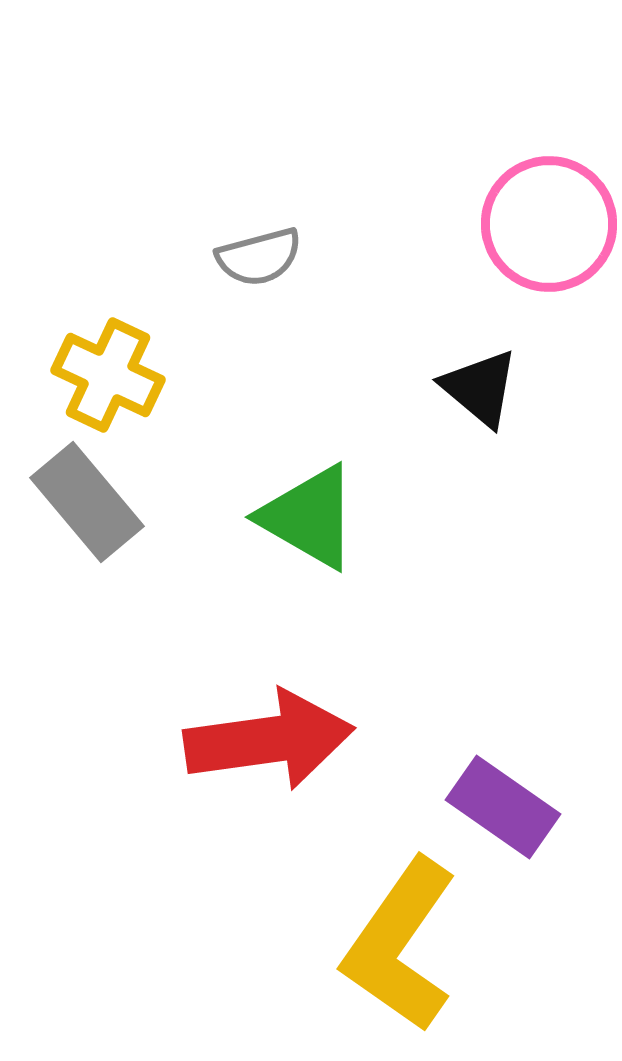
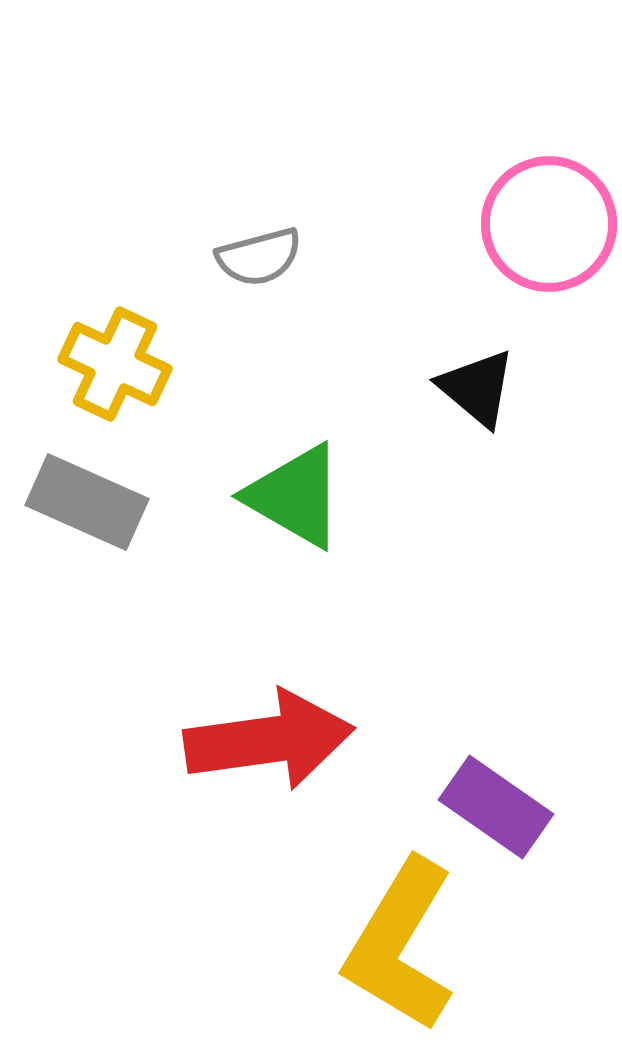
yellow cross: moved 7 px right, 11 px up
black triangle: moved 3 px left
gray rectangle: rotated 26 degrees counterclockwise
green triangle: moved 14 px left, 21 px up
purple rectangle: moved 7 px left
yellow L-shape: rotated 4 degrees counterclockwise
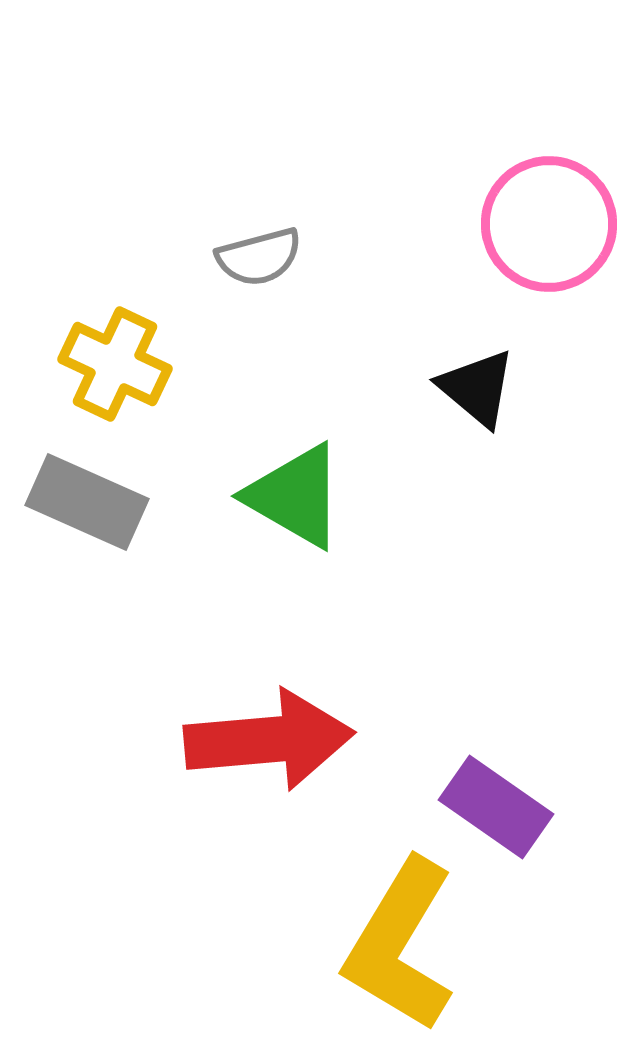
red arrow: rotated 3 degrees clockwise
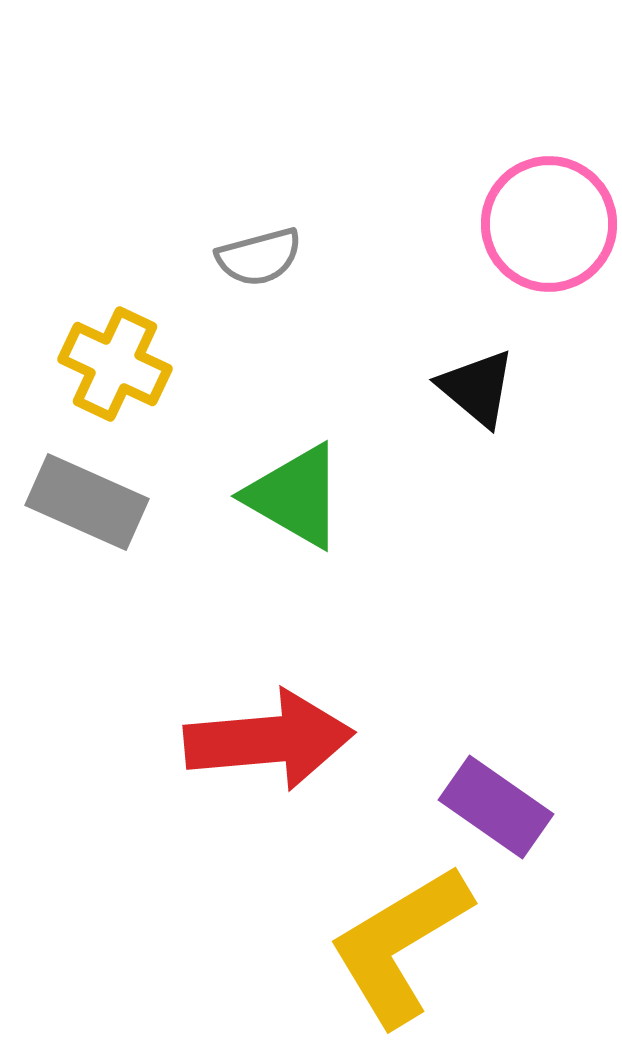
yellow L-shape: rotated 28 degrees clockwise
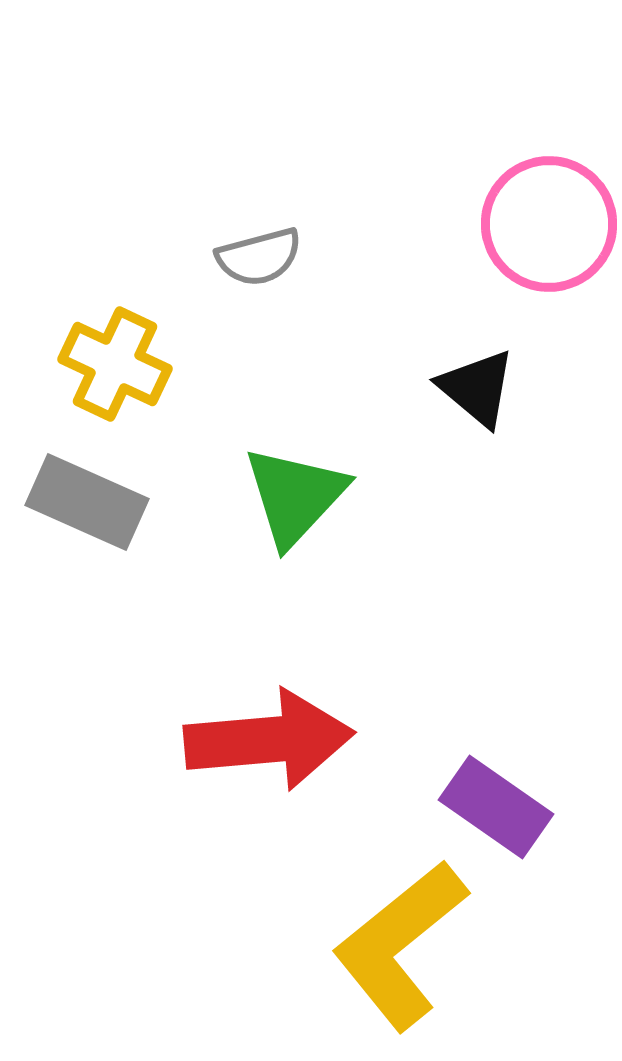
green triangle: rotated 43 degrees clockwise
yellow L-shape: rotated 8 degrees counterclockwise
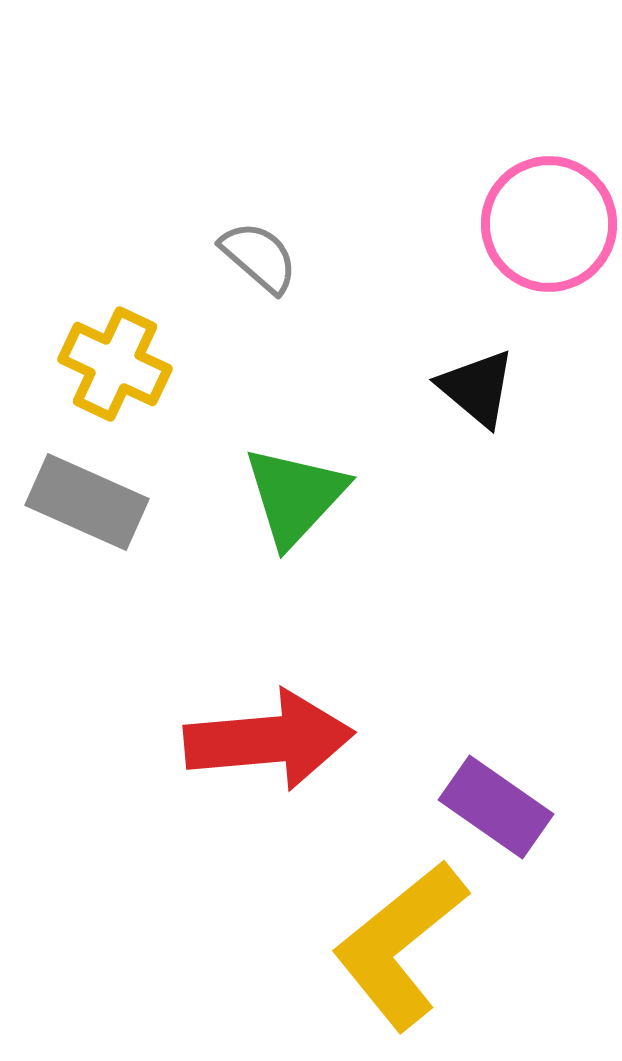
gray semicircle: rotated 124 degrees counterclockwise
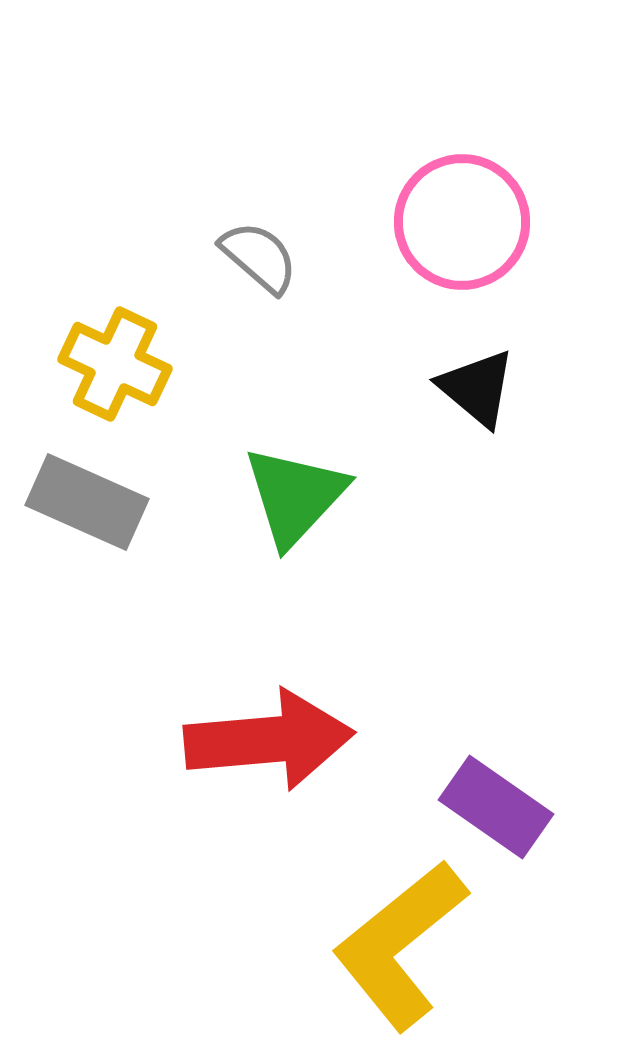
pink circle: moved 87 px left, 2 px up
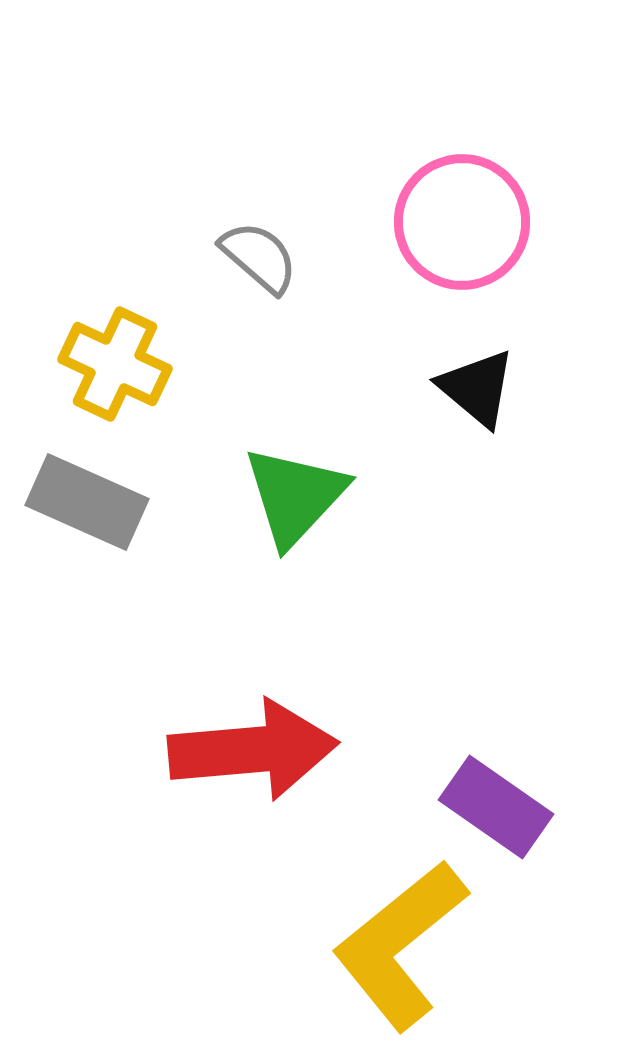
red arrow: moved 16 px left, 10 px down
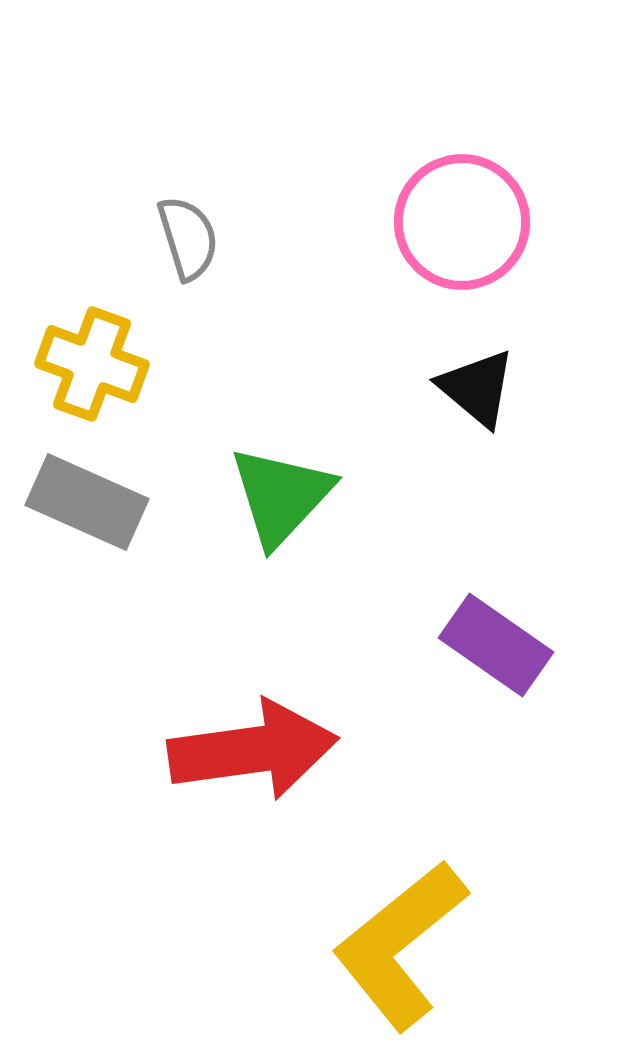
gray semicircle: moved 71 px left, 19 px up; rotated 32 degrees clockwise
yellow cross: moved 23 px left; rotated 5 degrees counterclockwise
green triangle: moved 14 px left
red arrow: rotated 3 degrees counterclockwise
purple rectangle: moved 162 px up
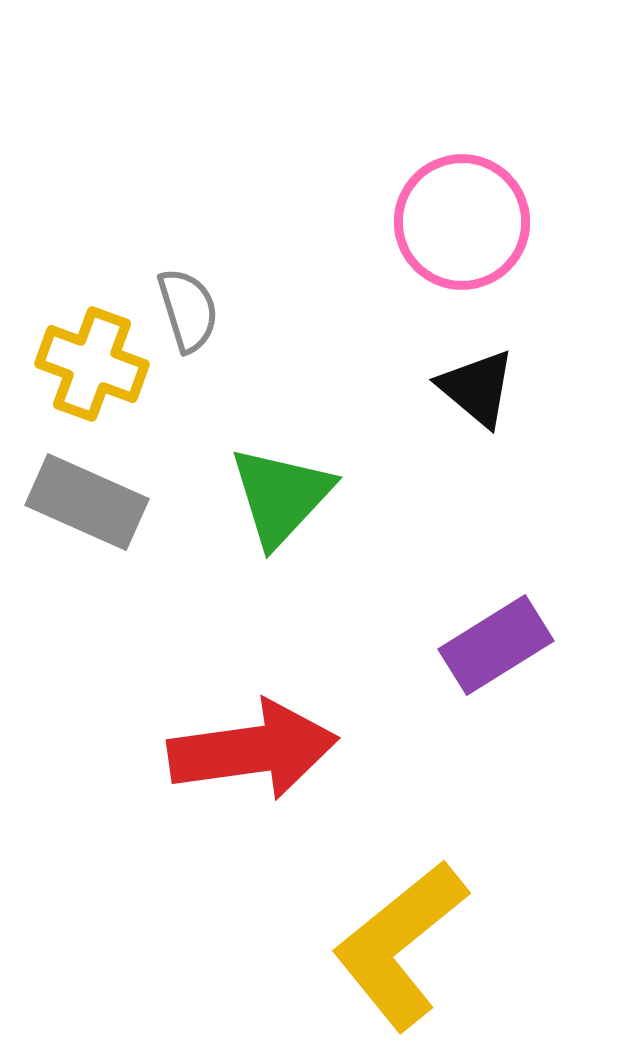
gray semicircle: moved 72 px down
purple rectangle: rotated 67 degrees counterclockwise
